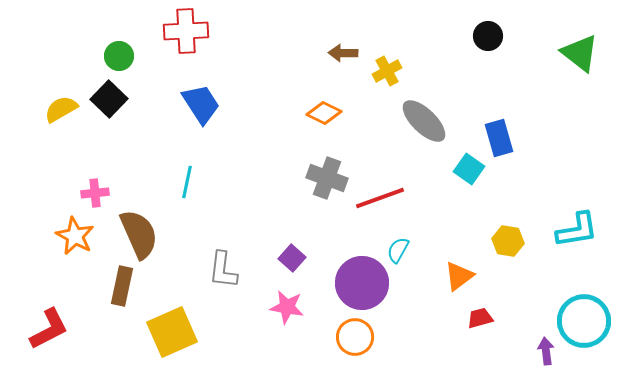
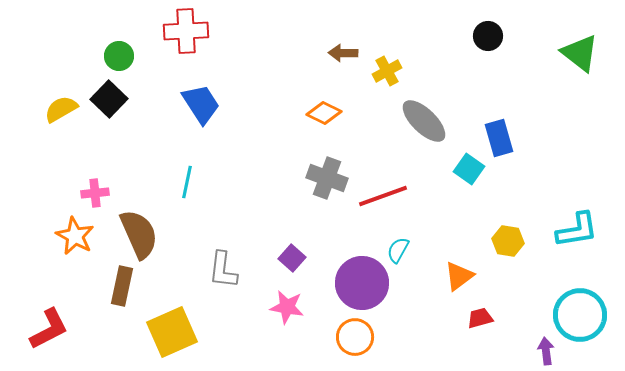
red line: moved 3 px right, 2 px up
cyan circle: moved 4 px left, 6 px up
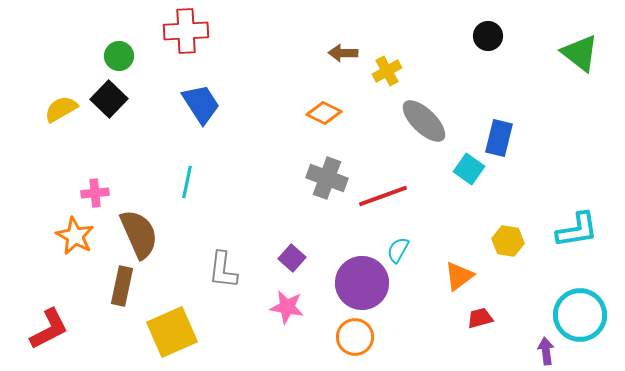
blue rectangle: rotated 30 degrees clockwise
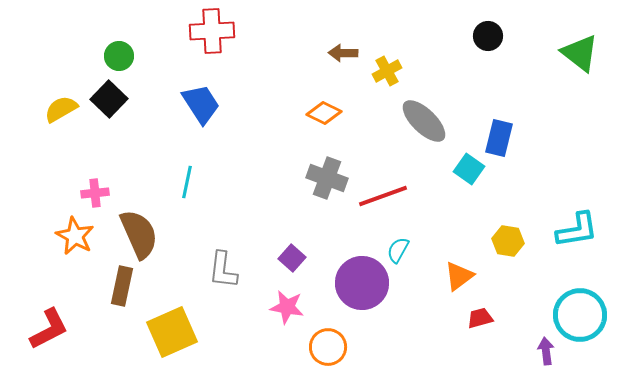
red cross: moved 26 px right
orange circle: moved 27 px left, 10 px down
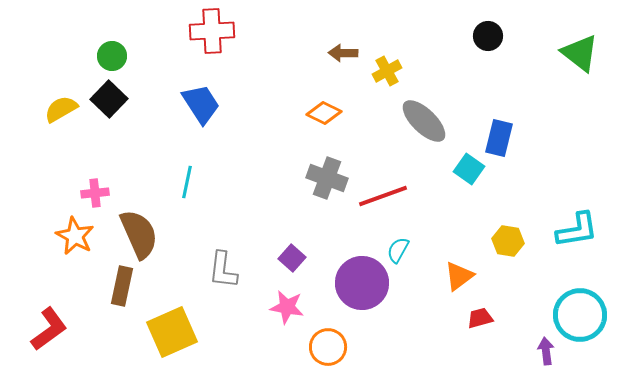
green circle: moved 7 px left
red L-shape: rotated 9 degrees counterclockwise
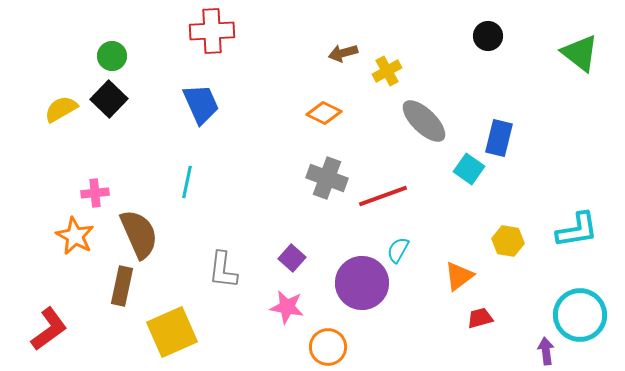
brown arrow: rotated 16 degrees counterclockwise
blue trapezoid: rotated 9 degrees clockwise
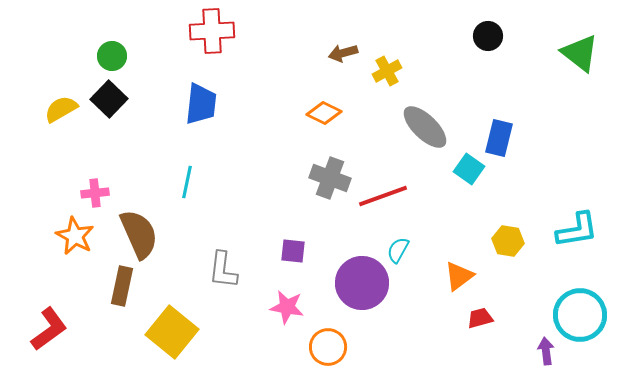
blue trapezoid: rotated 30 degrees clockwise
gray ellipse: moved 1 px right, 6 px down
gray cross: moved 3 px right
purple square: moved 1 px right, 7 px up; rotated 36 degrees counterclockwise
yellow square: rotated 27 degrees counterclockwise
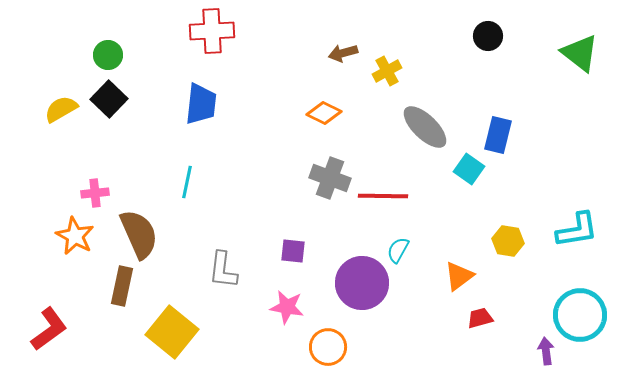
green circle: moved 4 px left, 1 px up
blue rectangle: moved 1 px left, 3 px up
red line: rotated 21 degrees clockwise
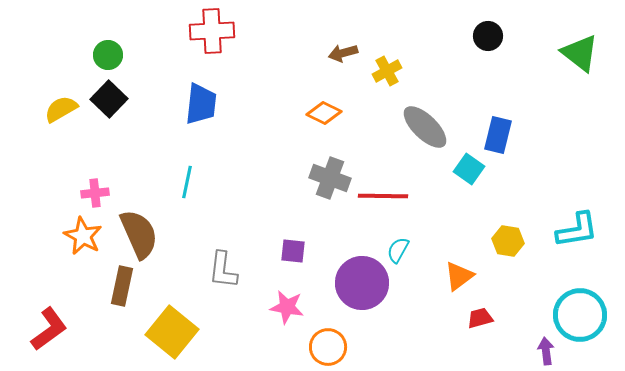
orange star: moved 8 px right
